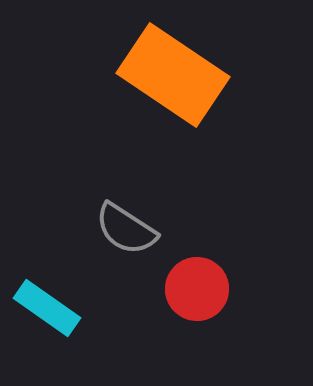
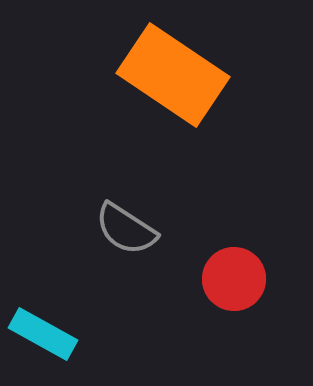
red circle: moved 37 px right, 10 px up
cyan rectangle: moved 4 px left, 26 px down; rotated 6 degrees counterclockwise
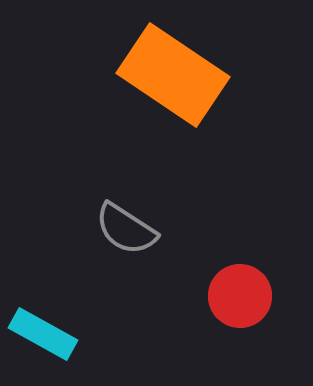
red circle: moved 6 px right, 17 px down
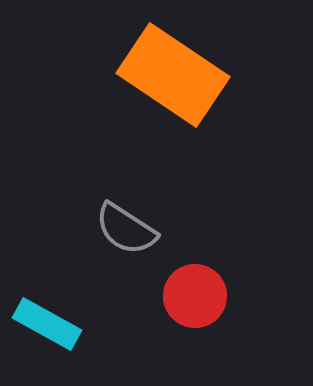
red circle: moved 45 px left
cyan rectangle: moved 4 px right, 10 px up
